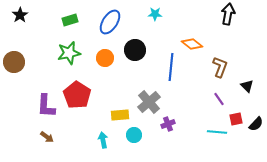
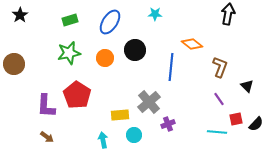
brown circle: moved 2 px down
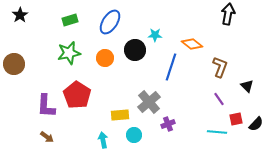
cyan star: moved 21 px down
blue line: rotated 12 degrees clockwise
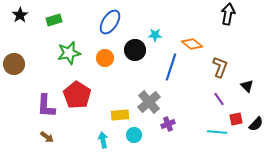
green rectangle: moved 16 px left
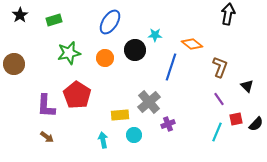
cyan line: rotated 72 degrees counterclockwise
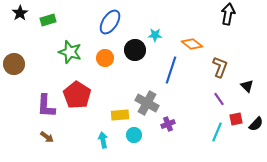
black star: moved 2 px up
green rectangle: moved 6 px left
green star: moved 1 px right, 1 px up; rotated 30 degrees clockwise
blue line: moved 3 px down
gray cross: moved 2 px left, 1 px down; rotated 20 degrees counterclockwise
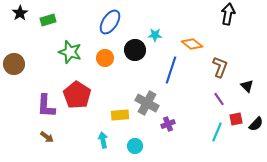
cyan circle: moved 1 px right, 11 px down
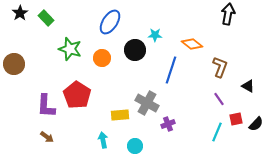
green rectangle: moved 2 px left, 2 px up; rotated 63 degrees clockwise
green star: moved 3 px up
orange circle: moved 3 px left
black triangle: moved 1 px right; rotated 16 degrees counterclockwise
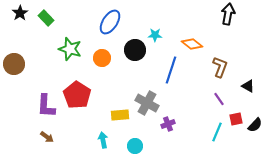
black semicircle: moved 1 px left, 1 px down
